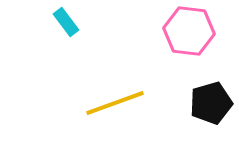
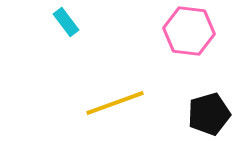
black pentagon: moved 2 px left, 11 px down
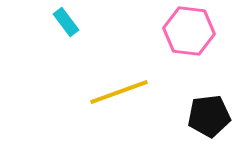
yellow line: moved 4 px right, 11 px up
black pentagon: moved 2 px down; rotated 9 degrees clockwise
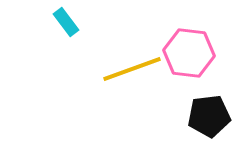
pink hexagon: moved 22 px down
yellow line: moved 13 px right, 23 px up
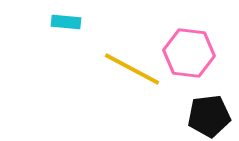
cyan rectangle: rotated 48 degrees counterclockwise
yellow line: rotated 48 degrees clockwise
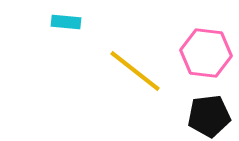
pink hexagon: moved 17 px right
yellow line: moved 3 px right, 2 px down; rotated 10 degrees clockwise
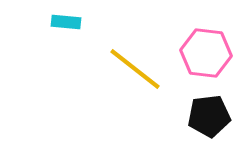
yellow line: moved 2 px up
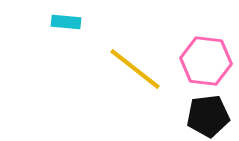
pink hexagon: moved 8 px down
black pentagon: moved 1 px left
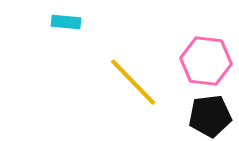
yellow line: moved 2 px left, 13 px down; rotated 8 degrees clockwise
black pentagon: moved 2 px right
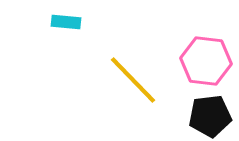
yellow line: moved 2 px up
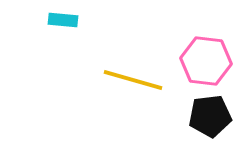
cyan rectangle: moved 3 px left, 2 px up
yellow line: rotated 30 degrees counterclockwise
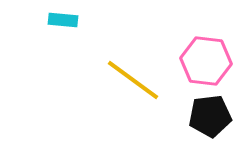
yellow line: rotated 20 degrees clockwise
